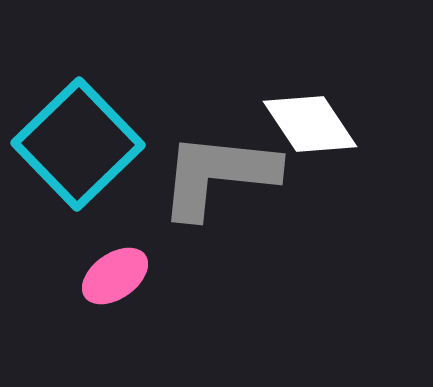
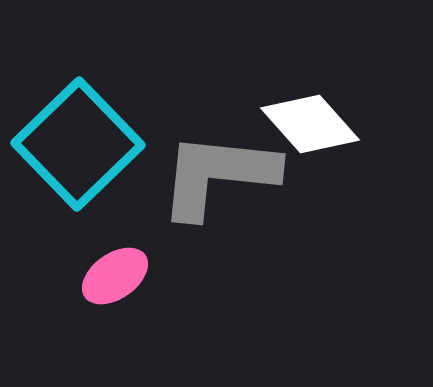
white diamond: rotated 8 degrees counterclockwise
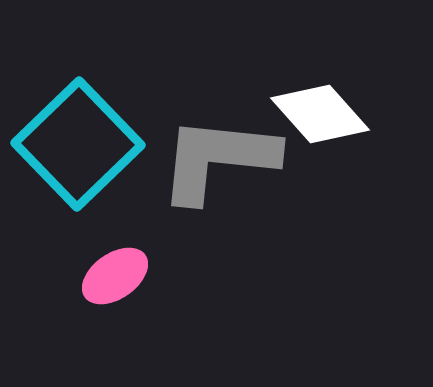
white diamond: moved 10 px right, 10 px up
gray L-shape: moved 16 px up
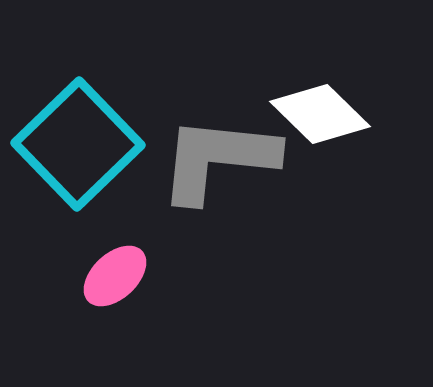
white diamond: rotated 4 degrees counterclockwise
pink ellipse: rotated 8 degrees counterclockwise
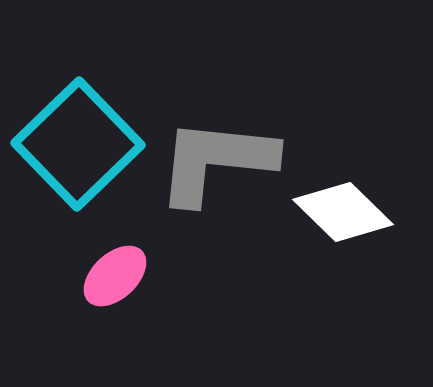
white diamond: moved 23 px right, 98 px down
gray L-shape: moved 2 px left, 2 px down
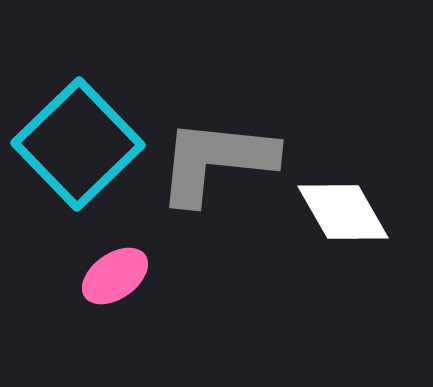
white diamond: rotated 16 degrees clockwise
pink ellipse: rotated 8 degrees clockwise
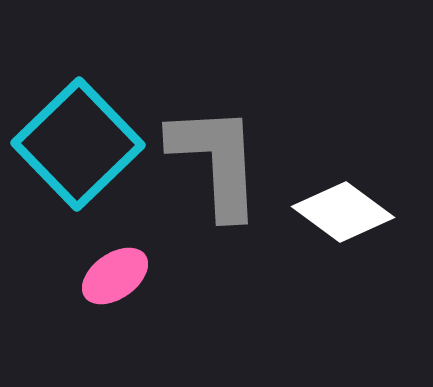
gray L-shape: rotated 81 degrees clockwise
white diamond: rotated 24 degrees counterclockwise
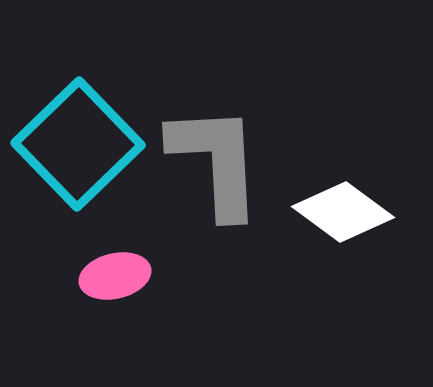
pink ellipse: rotated 22 degrees clockwise
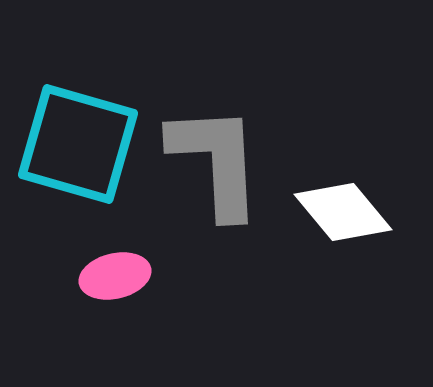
cyan square: rotated 30 degrees counterclockwise
white diamond: rotated 14 degrees clockwise
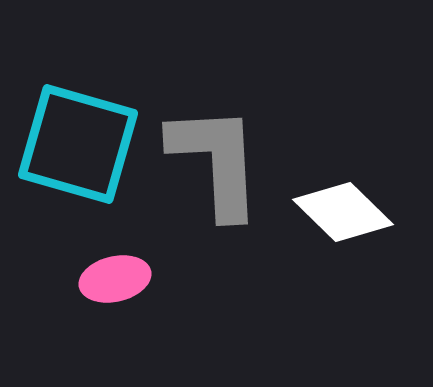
white diamond: rotated 6 degrees counterclockwise
pink ellipse: moved 3 px down
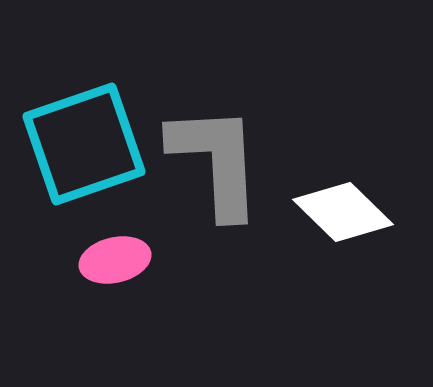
cyan square: moved 6 px right; rotated 35 degrees counterclockwise
pink ellipse: moved 19 px up
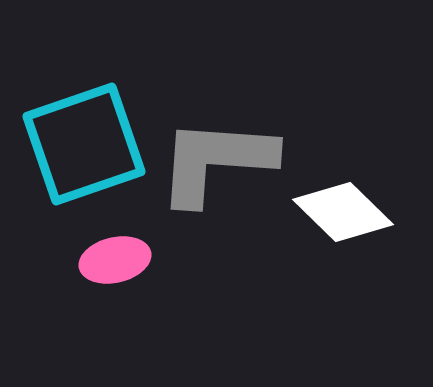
gray L-shape: rotated 83 degrees counterclockwise
